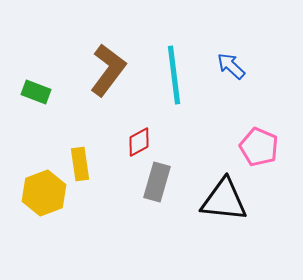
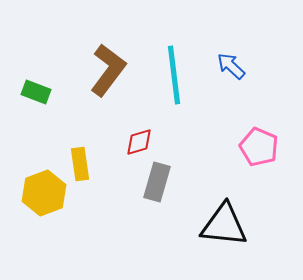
red diamond: rotated 12 degrees clockwise
black triangle: moved 25 px down
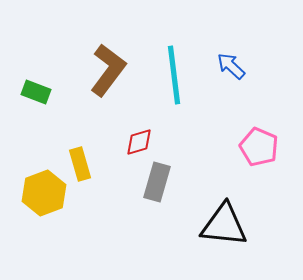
yellow rectangle: rotated 8 degrees counterclockwise
